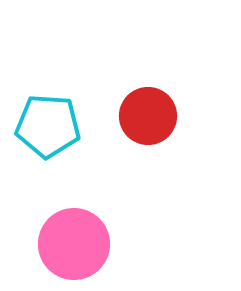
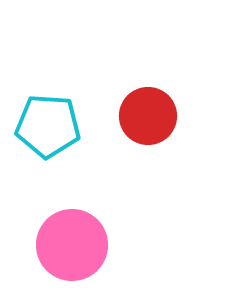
pink circle: moved 2 px left, 1 px down
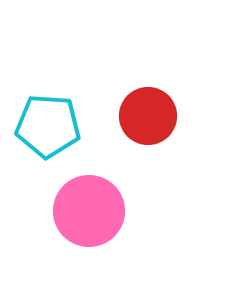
pink circle: moved 17 px right, 34 px up
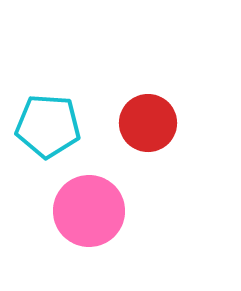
red circle: moved 7 px down
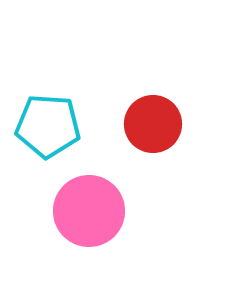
red circle: moved 5 px right, 1 px down
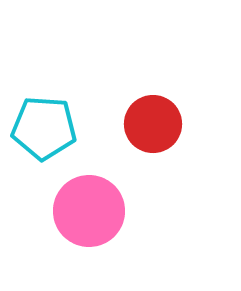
cyan pentagon: moved 4 px left, 2 px down
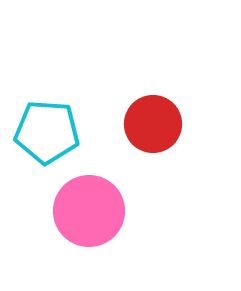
cyan pentagon: moved 3 px right, 4 px down
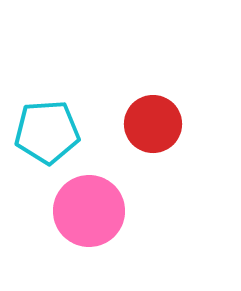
cyan pentagon: rotated 8 degrees counterclockwise
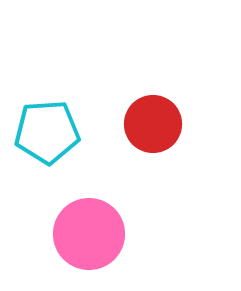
pink circle: moved 23 px down
